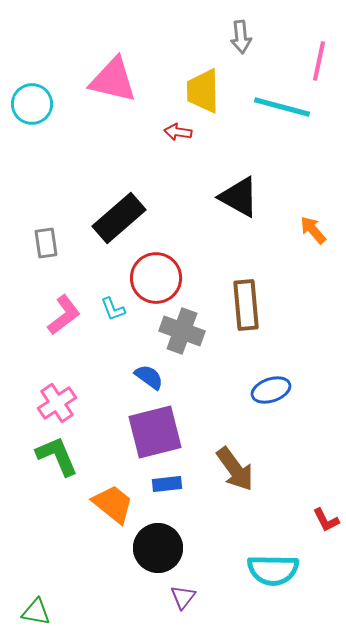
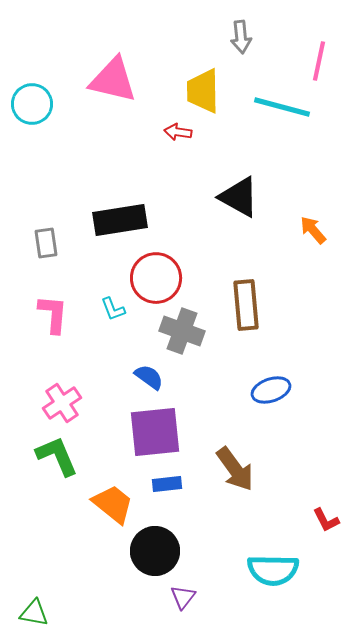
black rectangle: moved 1 px right, 2 px down; rotated 32 degrees clockwise
pink L-shape: moved 11 px left, 1 px up; rotated 48 degrees counterclockwise
pink cross: moved 5 px right
purple square: rotated 8 degrees clockwise
black circle: moved 3 px left, 3 px down
green triangle: moved 2 px left, 1 px down
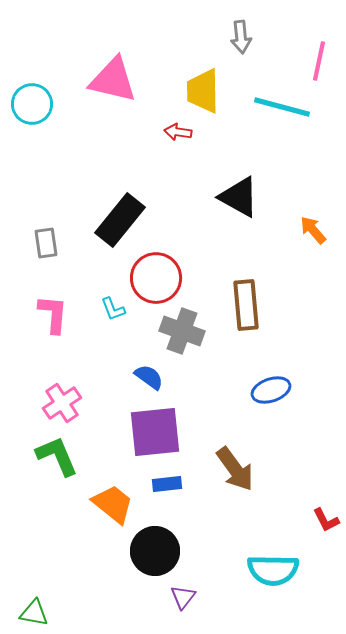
black rectangle: rotated 42 degrees counterclockwise
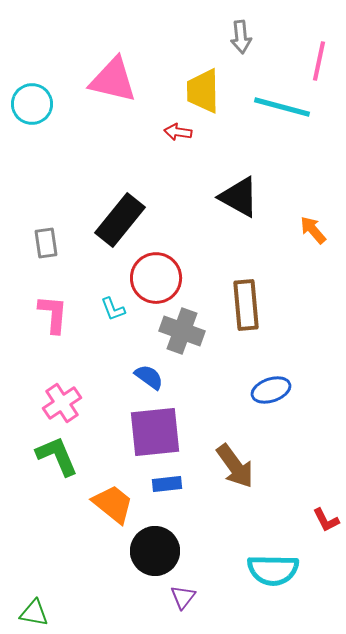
brown arrow: moved 3 px up
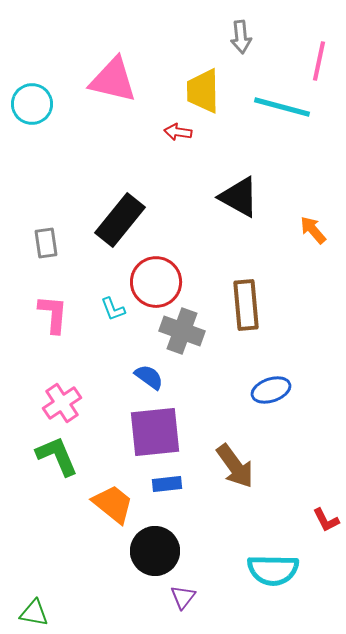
red circle: moved 4 px down
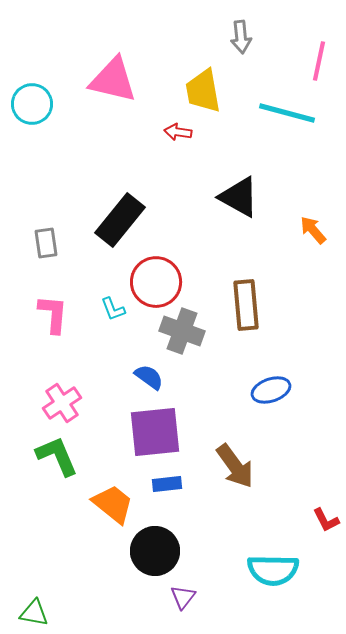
yellow trapezoid: rotated 9 degrees counterclockwise
cyan line: moved 5 px right, 6 px down
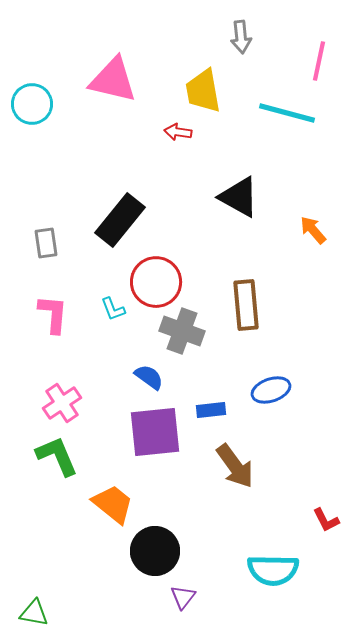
blue rectangle: moved 44 px right, 74 px up
